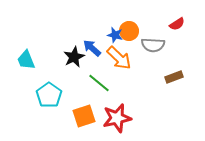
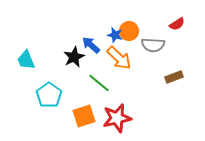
blue arrow: moved 1 px left, 3 px up
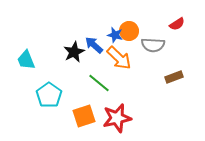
blue arrow: moved 3 px right
black star: moved 5 px up
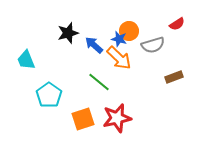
blue star: moved 4 px right, 4 px down
gray semicircle: rotated 20 degrees counterclockwise
black star: moved 6 px left, 19 px up; rotated 10 degrees clockwise
green line: moved 1 px up
orange square: moved 1 px left, 3 px down
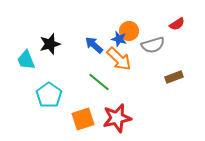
black star: moved 18 px left, 11 px down
orange arrow: moved 1 px down
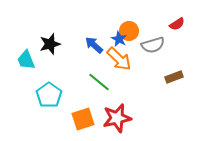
blue star: rotated 14 degrees clockwise
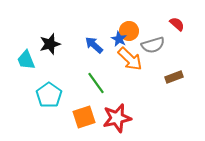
red semicircle: rotated 105 degrees counterclockwise
orange arrow: moved 11 px right
green line: moved 3 px left, 1 px down; rotated 15 degrees clockwise
orange square: moved 1 px right, 2 px up
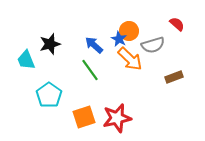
green line: moved 6 px left, 13 px up
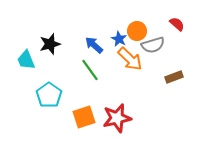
orange circle: moved 8 px right
